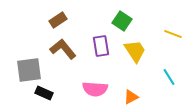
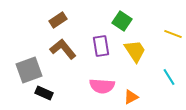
gray square: rotated 12 degrees counterclockwise
pink semicircle: moved 7 px right, 3 px up
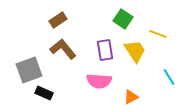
green square: moved 1 px right, 2 px up
yellow line: moved 15 px left
purple rectangle: moved 4 px right, 4 px down
pink semicircle: moved 3 px left, 5 px up
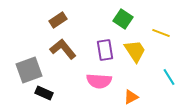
yellow line: moved 3 px right, 1 px up
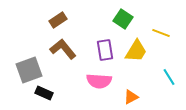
yellow trapezoid: moved 1 px right; rotated 65 degrees clockwise
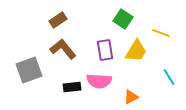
black rectangle: moved 28 px right, 6 px up; rotated 30 degrees counterclockwise
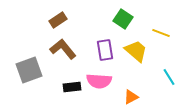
yellow trapezoid: rotated 80 degrees counterclockwise
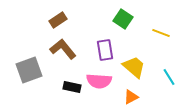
yellow trapezoid: moved 2 px left, 16 px down
black rectangle: rotated 18 degrees clockwise
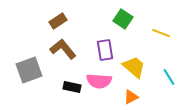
brown rectangle: moved 1 px down
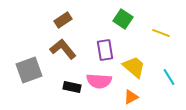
brown rectangle: moved 5 px right, 1 px up
